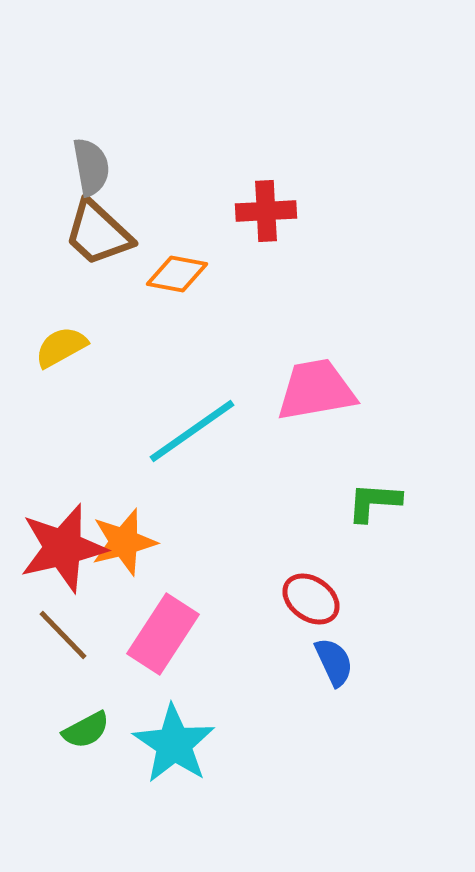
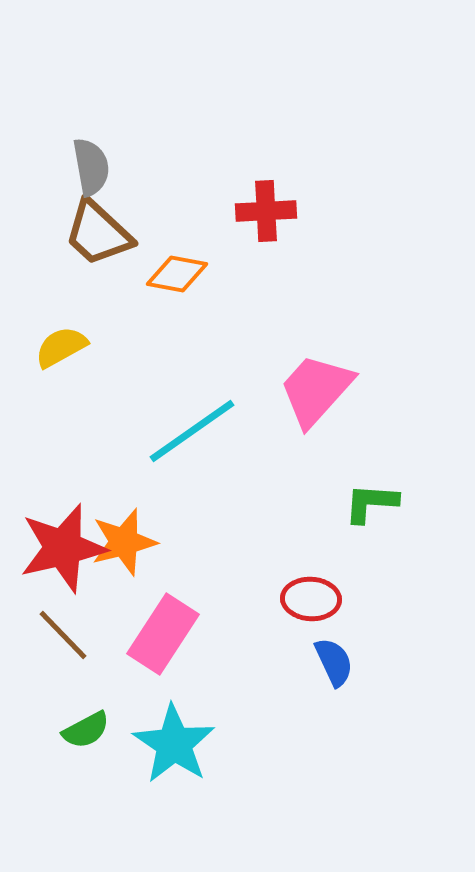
pink trapezoid: rotated 38 degrees counterclockwise
green L-shape: moved 3 px left, 1 px down
red ellipse: rotated 32 degrees counterclockwise
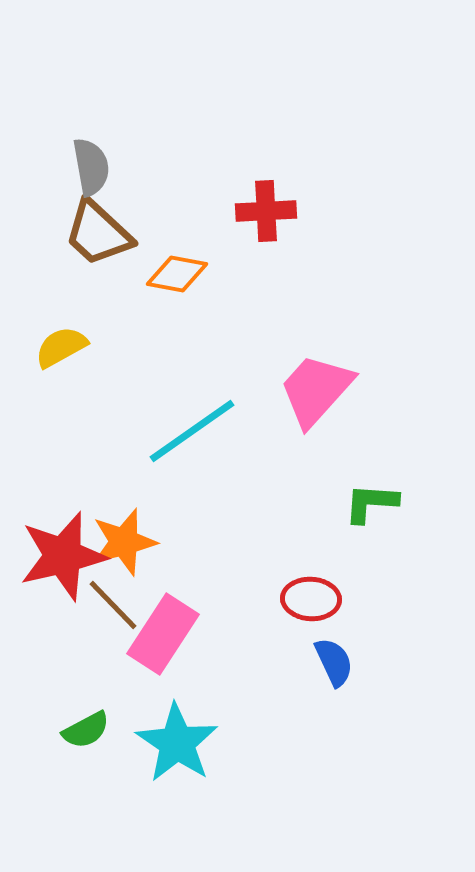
red star: moved 8 px down
brown line: moved 50 px right, 30 px up
cyan star: moved 3 px right, 1 px up
